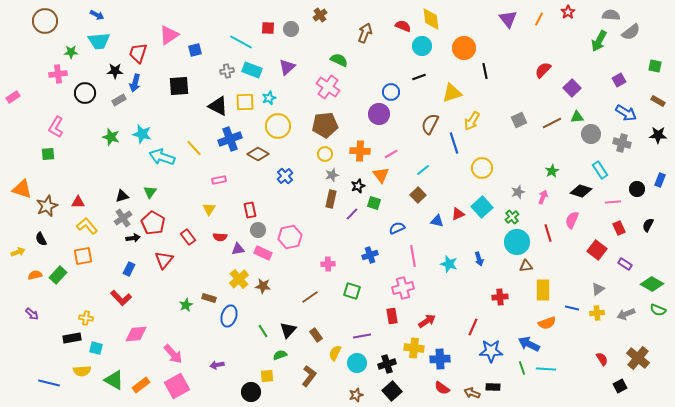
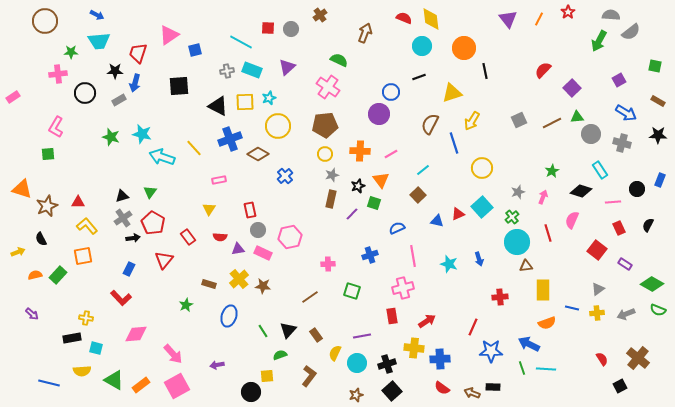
red semicircle at (403, 26): moved 1 px right, 8 px up
orange triangle at (381, 175): moved 5 px down
brown rectangle at (209, 298): moved 14 px up
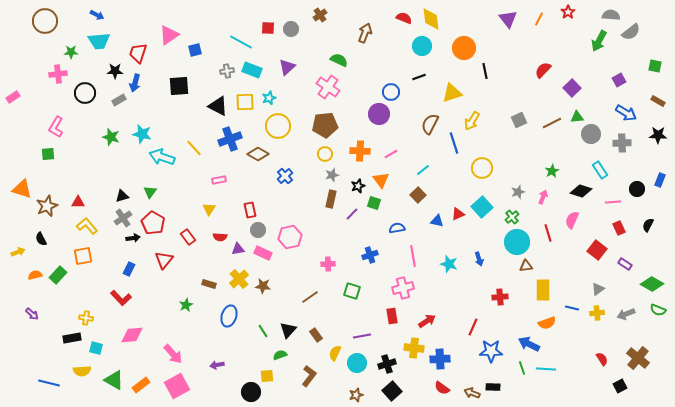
gray cross at (622, 143): rotated 18 degrees counterclockwise
blue semicircle at (397, 228): rotated 14 degrees clockwise
pink diamond at (136, 334): moved 4 px left, 1 px down
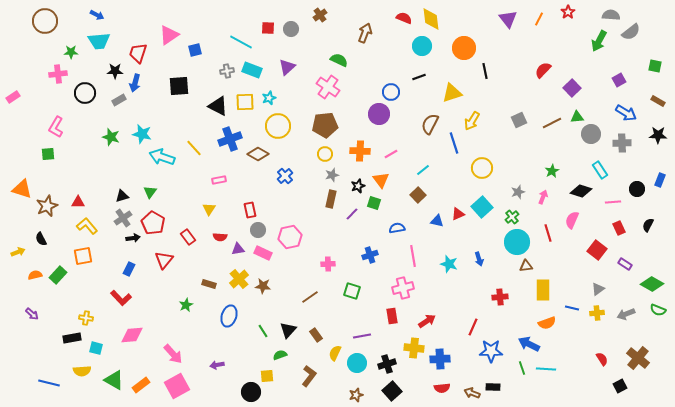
red semicircle at (442, 388): rotated 42 degrees counterclockwise
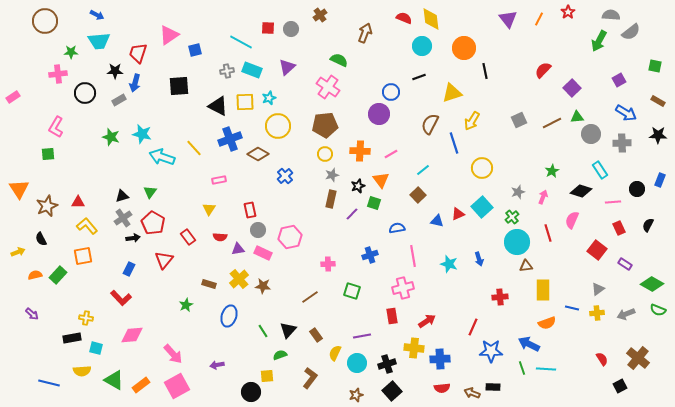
orange triangle at (22, 189): moved 3 px left; rotated 40 degrees clockwise
brown L-shape at (309, 376): moved 1 px right, 2 px down
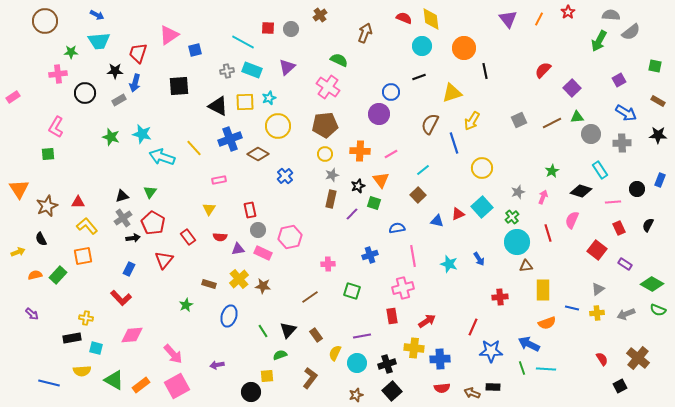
cyan line at (241, 42): moved 2 px right
blue arrow at (479, 259): rotated 16 degrees counterclockwise
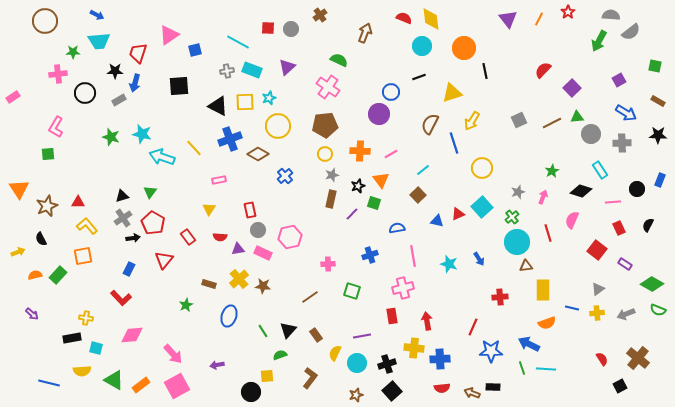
cyan line at (243, 42): moved 5 px left
green star at (71, 52): moved 2 px right
red arrow at (427, 321): rotated 66 degrees counterclockwise
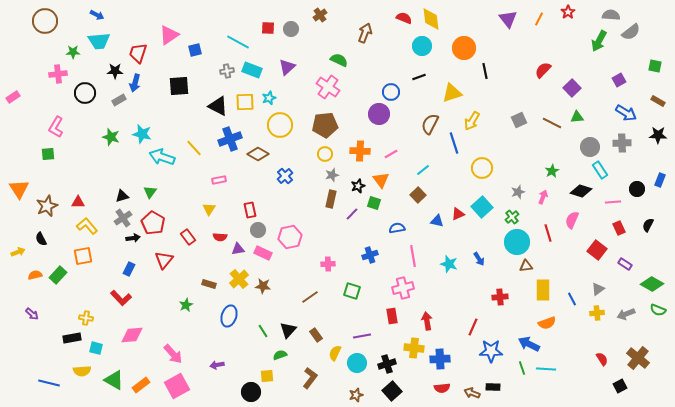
brown line at (552, 123): rotated 54 degrees clockwise
yellow circle at (278, 126): moved 2 px right, 1 px up
gray circle at (591, 134): moved 1 px left, 13 px down
blue line at (572, 308): moved 9 px up; rotated 48 degrees clockwise
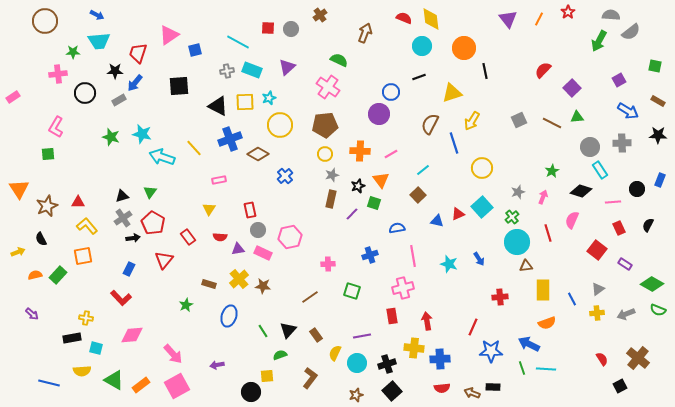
blue arrow at (135, 83): rotated 24 degrees clockwise
blue arrow at (626, 113): moved 2 px right, 2 px up
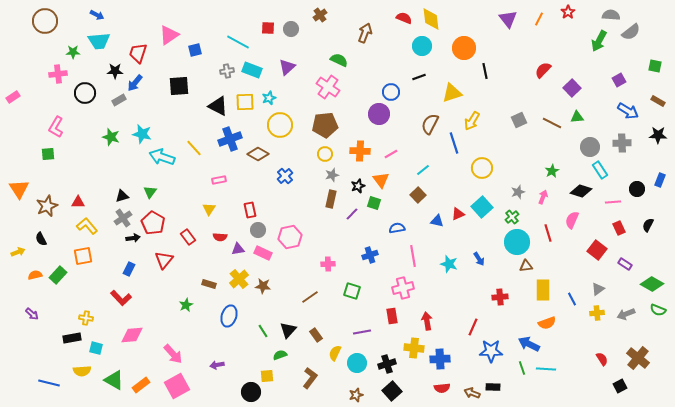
purple line at (362, 336): moved 4 px up
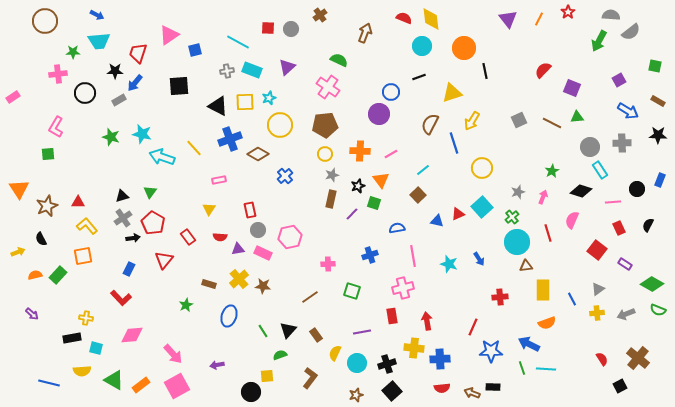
purple square at (572, 88): rotated 24 degrees counterclockwise
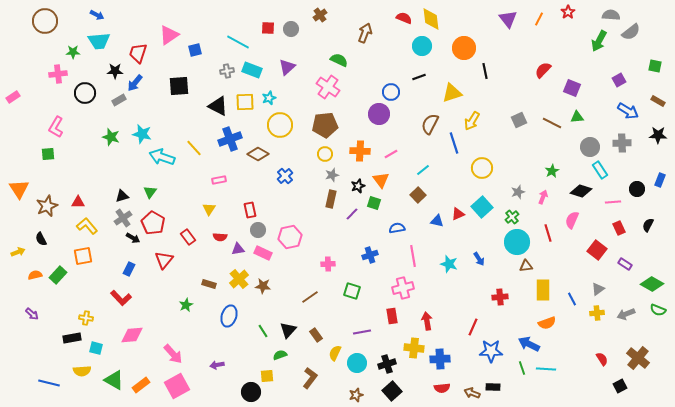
black arrow at (133, 238): rotated 40 degrees clockwise
